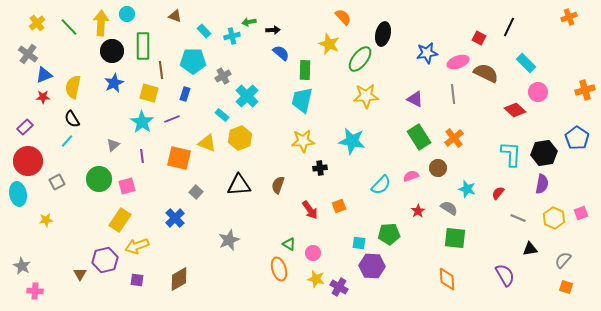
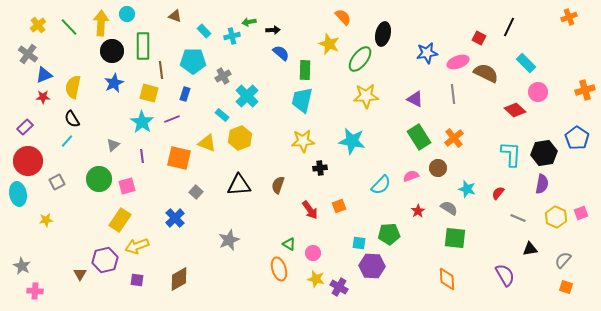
yellow cross at (37, 23): moved 1 px right, 2 px down
yellow hexagon at (554, 218): moved 2 px right, 1 px up
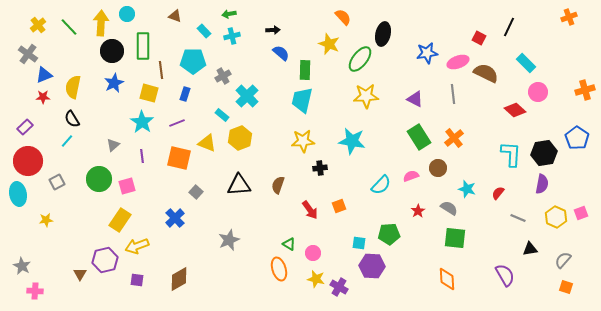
green arrow at (249, 22): moved 20 px left, 8 px up
purple line at (172, 119): moved 5 px right, 4 px down
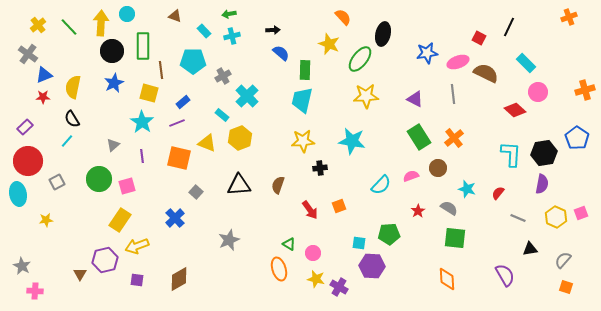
blue rectangle at (185, 94): moved 2 px left, 8 px down; rotated 32 degrees clockwise
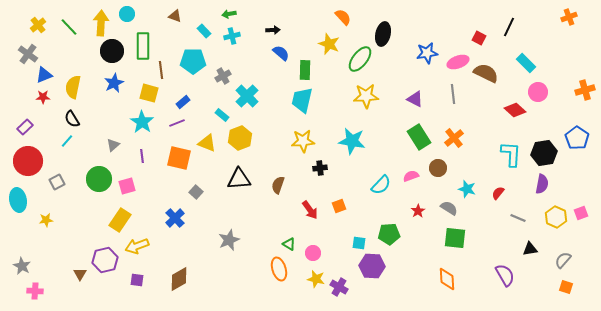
black triangle at (239, 185): moved 6 px up
cyan ellipse at (18, 194): moved 6 px down
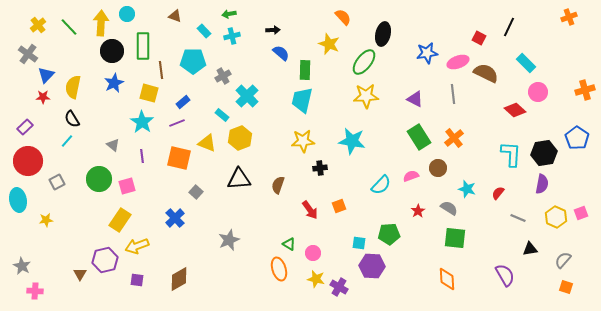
green ellipse at (360, 59): moved 4 px right, 3 px down
blue triangle at (44, 75): moved 2 px right; rotated 24 degrees counterclockwise
gray triangle at (113, 145): rotated 40 degrees counterclockwise
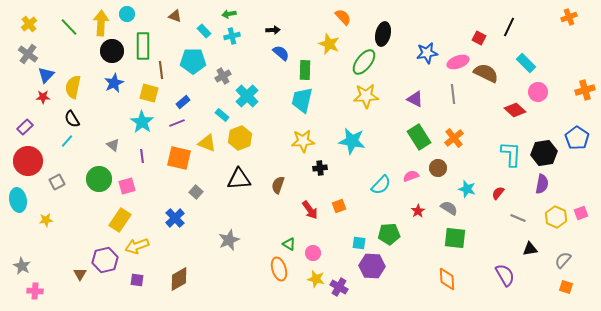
yellow cross at (38, 25): moved 9 px left, 1 px up
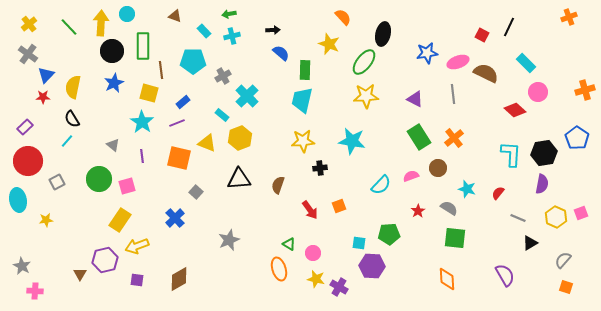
red square at (479, 38): moved 3 px right, 3 px up
black triangle at (530, 249): moved 6 px up; rotated 21 degrees counterclockwise
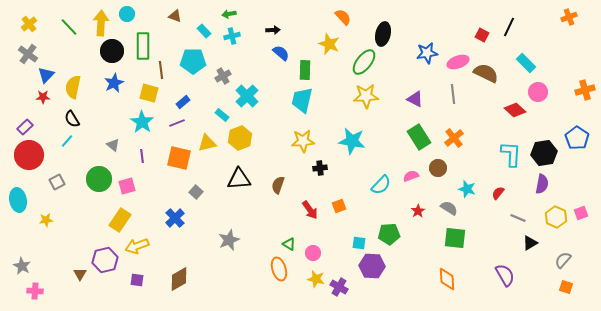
yellow triangle at (207, 143): rotated 36 degrees counterclockwise
red circle at (28, 161): moved 1 px right, 6 px up
